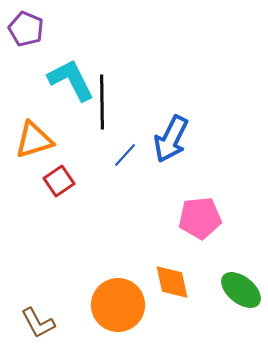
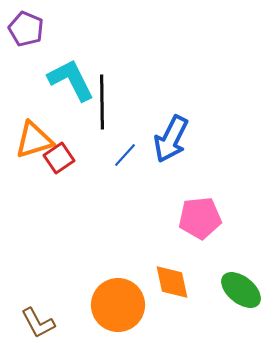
red square: moved 23 px up
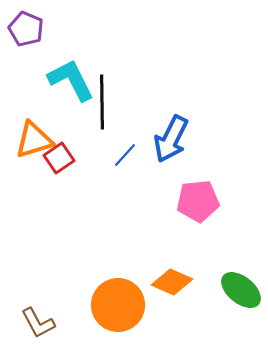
pink pentagon: moved 2 px left, 17 px up
orange diamond: rotated 54 degrees counterclockwise
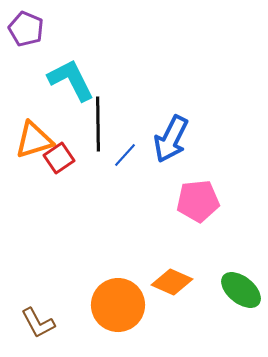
black line: moved 4 px left, 22 px down
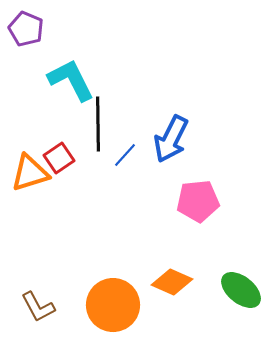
orange triangle: moved 4 px left, 33 px down
orange circle: moved 5 px left
brown L-shape: moved 16 px up
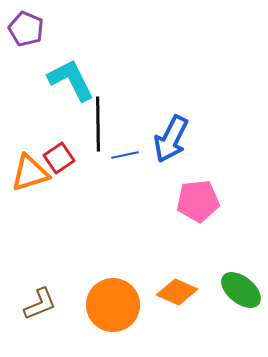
blue line: rotated 36 degrees clockwise
orange diamond: moved 5 px right, 10 px down
brown L-shape: moved 2 px right, 3 px up; rotated 84 degrees counterclockwise
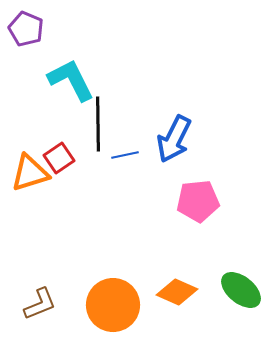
blue arrow: moved 3 px right
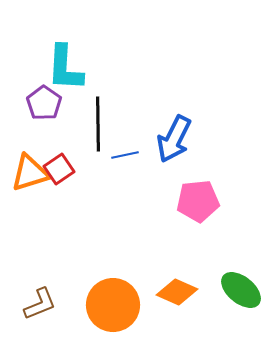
purple pentagon: moved 18 px right, 74 px down; rotated 12 degrees clockwise
cyan L-shape: moved 6 px left, 12 px up; rotated 150 degrees counterclockwise
red square: moved 11 px down
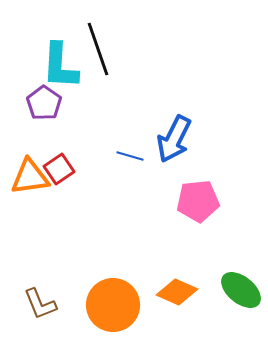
cyan L-shape: moved 5 px left, 2 px up
black line: moved 75 px up; rotated 18 degrees counterclockwise
blue line: moved 5 px right, 1 px down; rotated 28 degrees clockwise
orange triangle: moved 4 px down; rotated 9 degrees clockwise
brown L-shape: rotated 90 degrees clockwise
